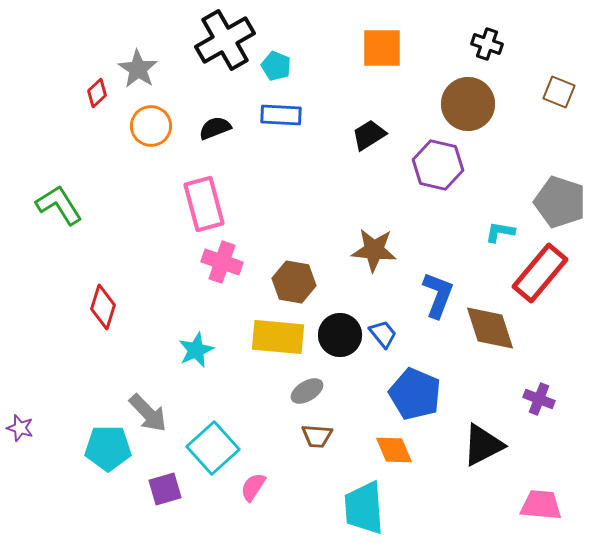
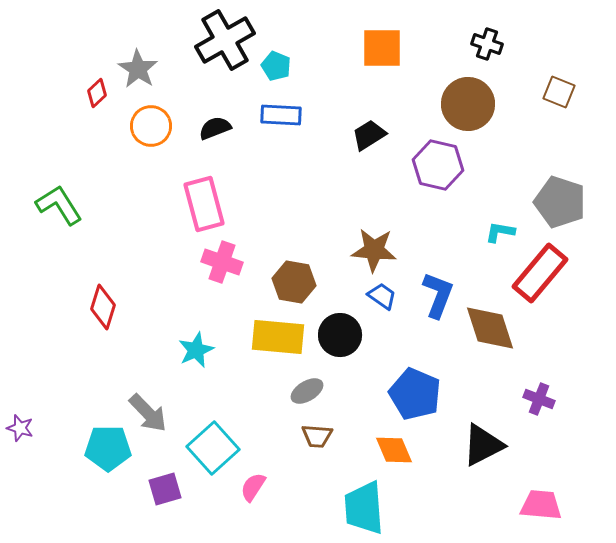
blue trapezoid at (383, 334): moved 1 px left, 38 px up; rotated 16 degrees counterclockwise
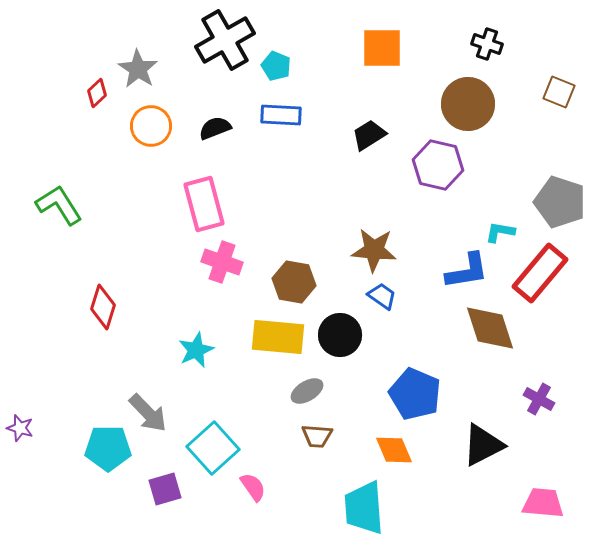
blue L-shape at (438, 295): moved 29 px right, 24 px up; rotated 60 degrees clockwise
purple cross at (539, 399): rotated 8 degrees clockwise
pink semicircle at (253, 487): rotated 112 degrees clockwise
pink trapezoid at (541, 505): moved 2 px right, 2 px up
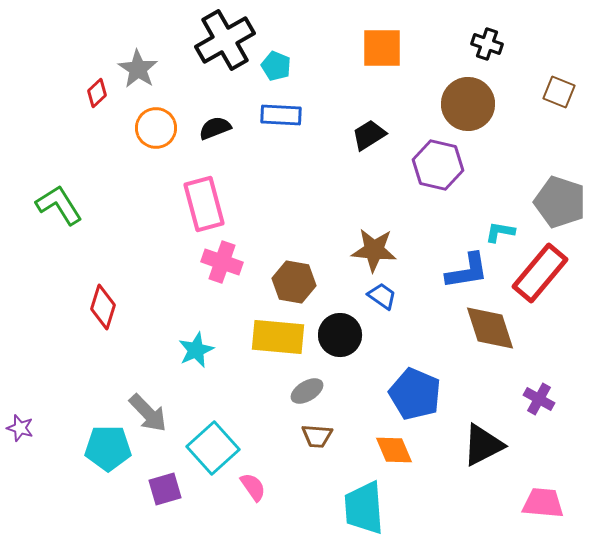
orange circle at (151, 126): moved 5 px right, 2 px down
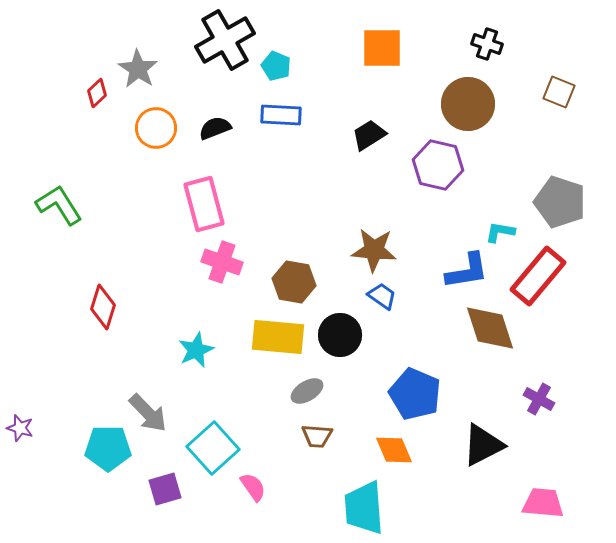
red rectangle at (540, 273): moved 2 px left, 3 px down
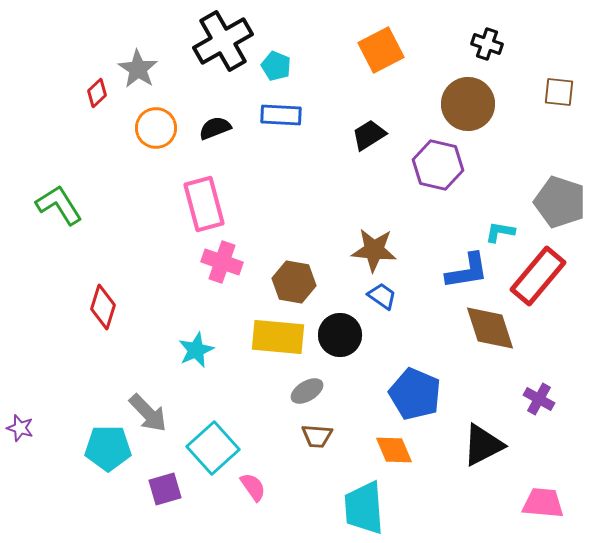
black cross at (225, 40): moved 2 px left, 1 px down
orange square at (382, 48): moved 1 px left, 2 px down; rotated 27 degrees counterclockwise
brown square at (559, 92): rotated 16 degrees counterclockwise
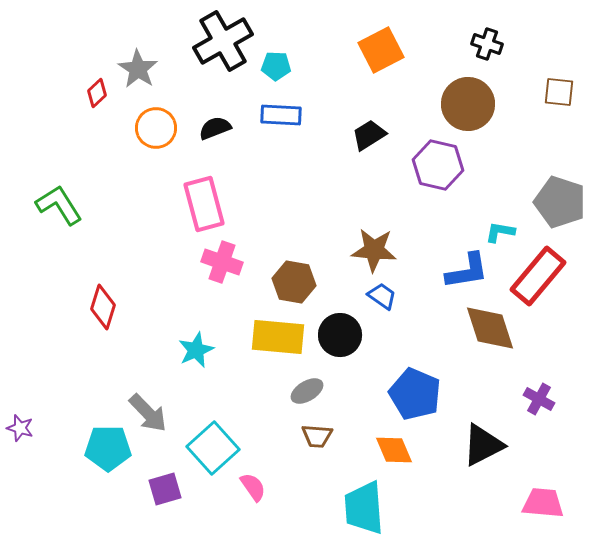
cyan pentagon at (276, 66): rotated 20 degrees counterclockwise
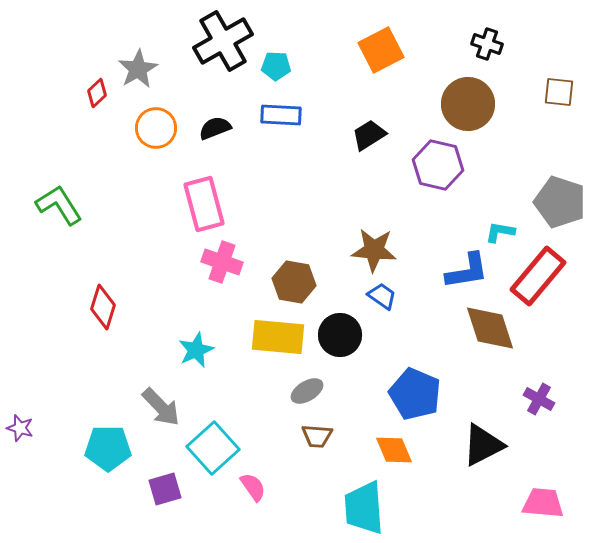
gray star at (138, 69): rotated 9 degrees clockwise
gray arrow at (148, 413): moved 13 px right, 6 px up
